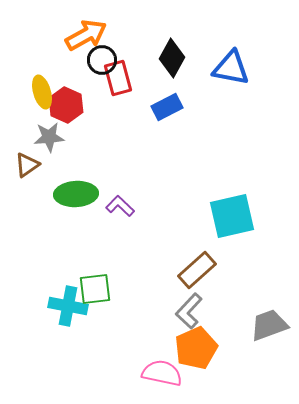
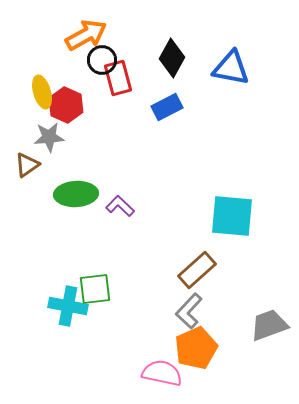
cyan square: rotated 18 degrees clockwise
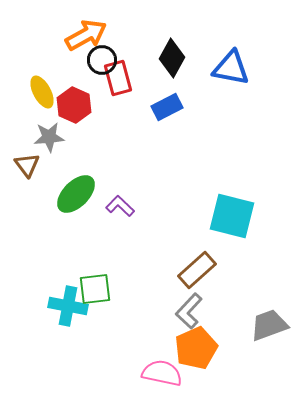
yellow ellipse: rotated 12 degrees counterclockwise
red hexagon: moved 8 px right
brown triangle: rotated 32 degrees counterclockwise
green ellipse: rotated 42 degrees counterclockwise
cyan square: rotated 9 degrees clockwise
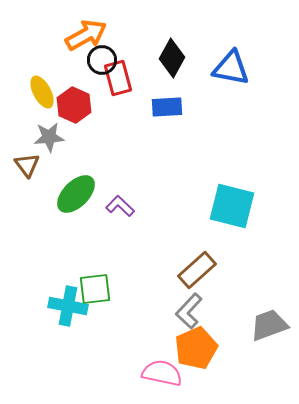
blue rectangle: rotated 24 degrees clockwise
cyan square: moved 10 px up
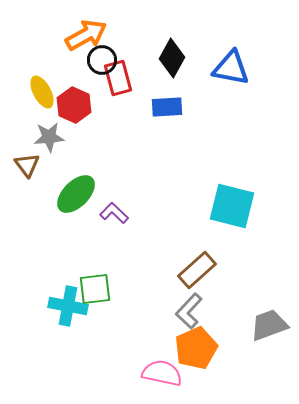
purple L-shape: moved 6 px left, 7 px down
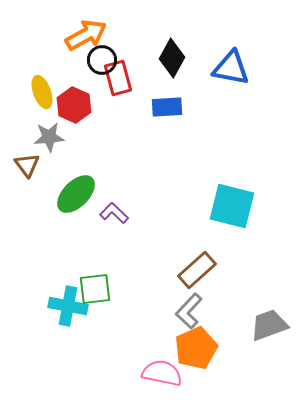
yellow ellipse: rotated 8 degrees clockwise
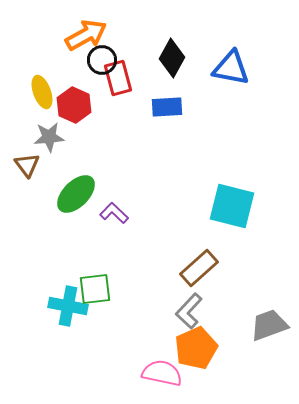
brown rectangle: moved 2 px right, 2 px up
